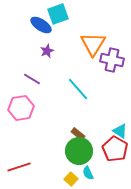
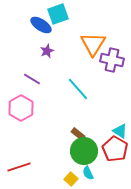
pink hexagon: rotated 20 degrees counterclockwise
green circle: moved 5 px right
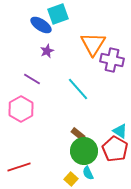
pink hexagon: moved 1 px down
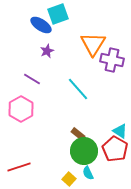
yellow square: moved 2 px left
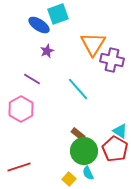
blue ellipse: moved 2 px left
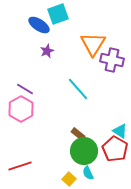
purple line: moved 7 px left, 10 px down
red line: moved 1 px right, 1 px up
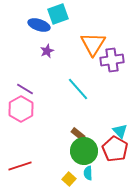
blue ellipse: rotated 15 degrees counterclockwise
purple cross: rotated 20 degrees counterclockwise
cyan triangle: rotated 14 degrees clockwise
cyan semicircle: rotated 24 degrees clockwise
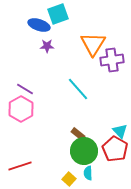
purple star: moved 5 px up; rotated 24 degrees clockwise
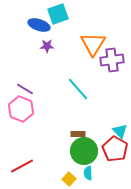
pink hexagon: rotated 10 degrees counterclockwise
brown rectangle: rotated 40 degrees counterclockwise
red line: moved 2 px right; rotated 10 degrees counterclockwise
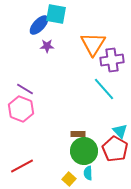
cyan square: moved 2 px left; rotated 30 degrees clockwise
blue ellipse: rotated 65 degrees counterclockwise
cyan line: moved 26 px right
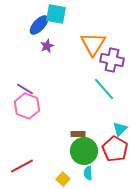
purple star: rotated 24 degrees counterclockwise
purple cross: rotated 20 degrees clockwise
pink hexagon: moved 6 px right, 3 px up
cyan triangle: moved 2 px up; rotated 28 degrees clockwise
yellow square: moved 6 px left
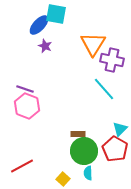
purple star: moved 2 px left; rotated 24 degrees counterclockwise
purple line: rotated 12 degrees counterclockwise
